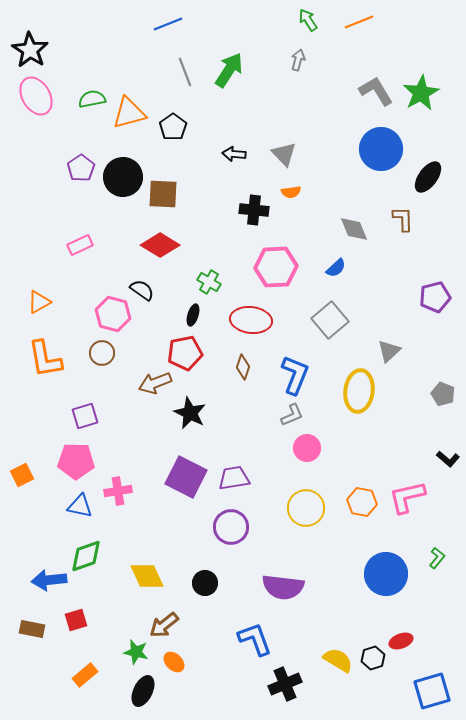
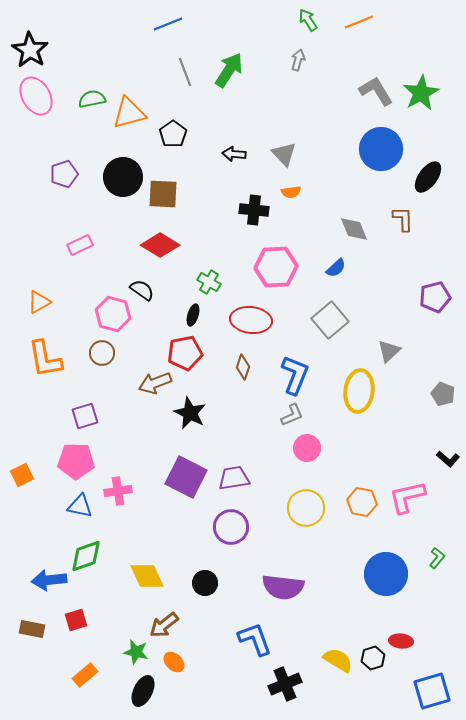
black pentagon at (173, 127): moved 7 px down
purple pentagon at (81, 168): moved 17 px left, 6 px down; rotated 16 degrees clockwise
red ellipse at (401, 641): rotated 25 degrees clockwise
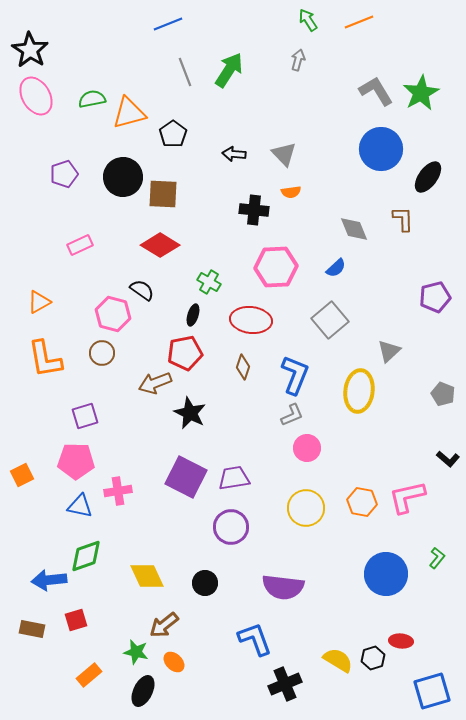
orange rectangle at (85, 675): moved 4 px right
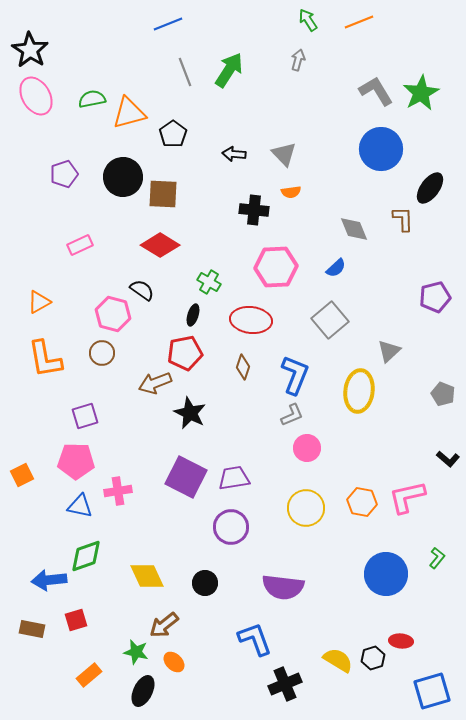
black ellipse at (428, 177): moved 2 px right, 11 px down
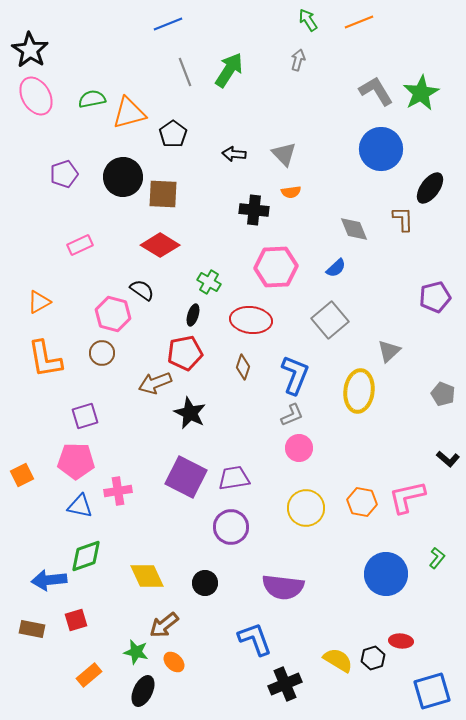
pink circle at (307, 448): moved 8 px left
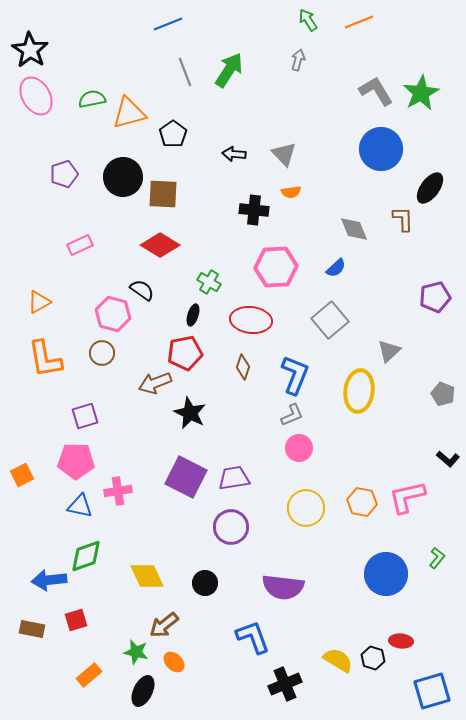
blue L-shape at (255, 639): moved 2 px left, 2 px up
black hexagon at (373, 658): rotated 25 degrees counterclockwise
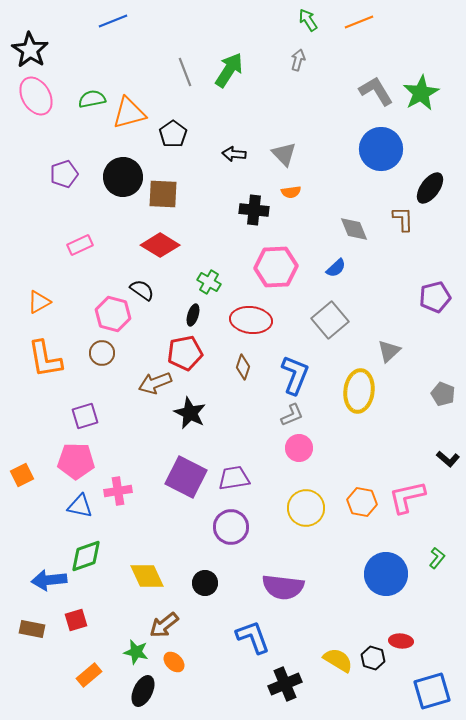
blue line at (168, 24): moved 55 px left, 3 px up
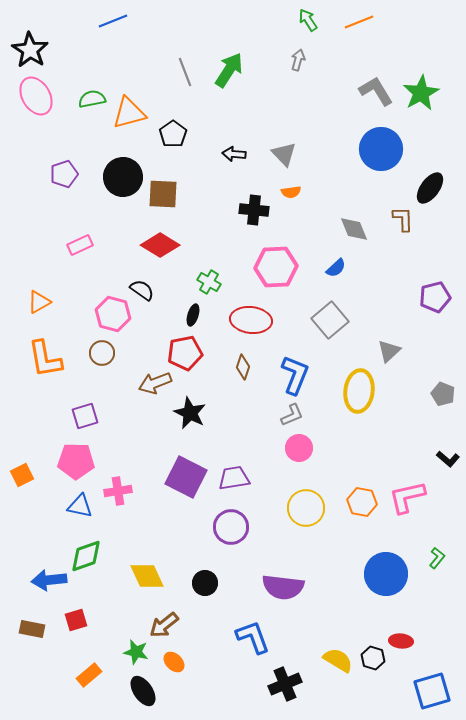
black ellipse at (143, 691): rotated 60 degrees counterclockwise
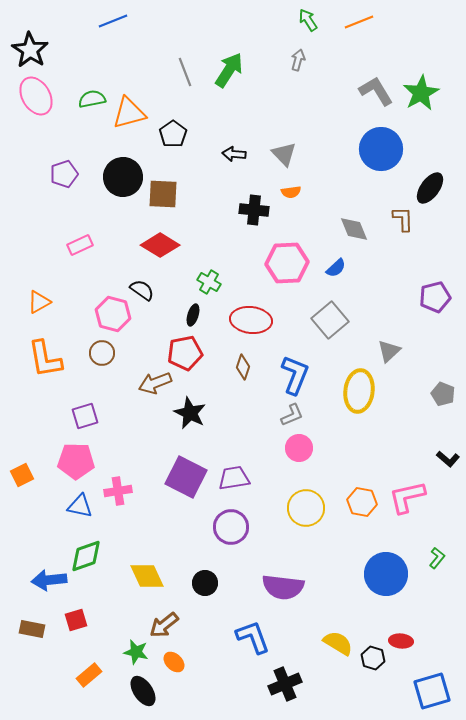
pink hexagon at (276, 267): moved 11 px right, 4 px up
yellow semicircle at (338, 660): moved 17 px up
